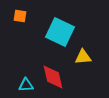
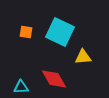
orange square: moved 6 px right, 16 px down
red diamond: moved 1 px right, 2 px down; rotated 16 degrees counterclockwise
cyan triangle: moved 5 px left, 2 px down
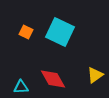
orange square: rotated 16 degrees clockwise
yellow triangle: moved 12 px right, 18 px down; rotated 30 degrees counterclockwise
red diamond: moved 1 px left
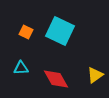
cyan square: moved 1 px up
red diamond: moved 3 px right
cyan triangle: moved 19 px up
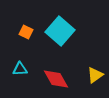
cyan square: rotated 16 degrees clockwise
cyan triangle: moved 1 px left, 1 px down
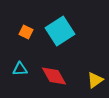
cyan square: rotated 16 degrees clockwise
yellow triangle: moved 5 px down
red diamond: moved 2 px left, 3 px up
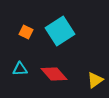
red diamond: moved 2 px up; rotated 12 degrees counterclockwise
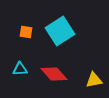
orange square: rotated 16 degrees counterclockwise
yellow triangle: moved 1 px left; rotated 24 degrees clockwise
